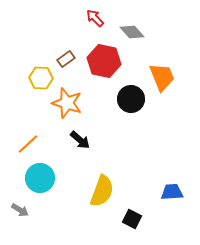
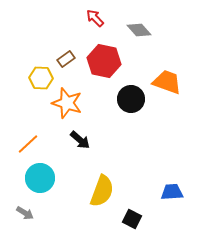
gray diamond: moved 7 px right, 2 px up
orange trapezoid: moved 5 px right, 5 px down; rotated 48 degrees counterclockwise
gray arrow: moved 5 px right, 3 px down
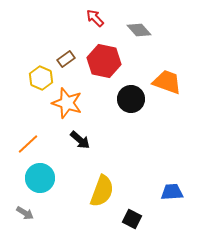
yellow hexagon: rotated 20 degrees clockwise
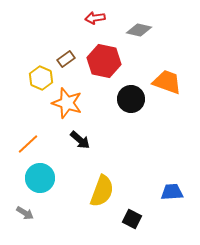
red arrow: rotated 54 degrees counterclockwise
gray diamond: rotated 35 degrees counterclockwise
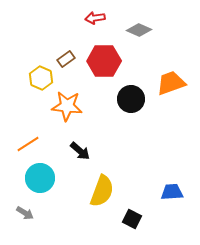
gray diamond: rotated 10 degrees clockwise
red hexagon: rotated 12 degrees counterclockwise
orange trapezoid: moved 4 px right, 1 px down; rotated 40 degrees counterclockwise
orange star: moved 3 px down; rotated 12 degrees counterclockwise
black arrow: moved 11 px down
orange line: rotated 10 degrees clockwise
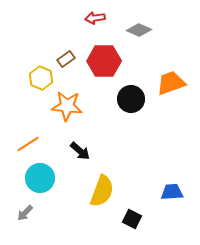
gray arrow: rotated 102 degrees clockwise
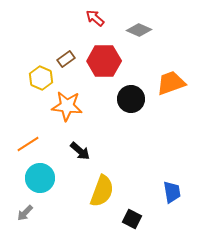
red arrow: rotated 48 degrees clockwise
blue trapezoid: rotated 85 degrees clockwise
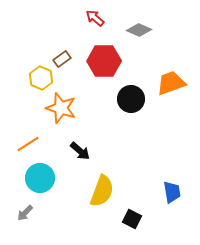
brown rectangle: moved 4 px left
orange star: moved 6 px left, 2 px down; rotated 12 degrees clockwise
